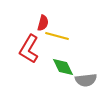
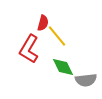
yellow line: rotated 35 degrees clockwise
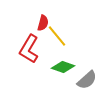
green diamond: rotated 45 degrees counterclockwise
gray semicircle: moved 1 px right; rotated 35 degrees counterclockwise
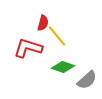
red L-shape: moved 1 px left, 1 px up; rotated 76 degrees clockwise
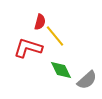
red semicircle: moved 3 px left, 1 px up
yellow line: moved 2 px left
green diamond: moved 2 px left, 3 px down; rotated 45 degrees clockwise
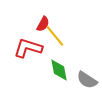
red semicircle: moved 3 px right, 2 px down; rotated 14 degrees clockwise
green diamond: moved 2 px left; rotated 15 degrees clockwise
gray semicircle: rotated 75 degrees clockwise
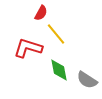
red semicircle: moved 2 px left, 11 px up
yellow line: moved 1 px right, 2 px up
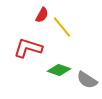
red semicircle: moved 1 px right, 2 px down
yellow line: moved 6 px right, 7 px up
green diamond: rotated 60 degrees counterclockwise
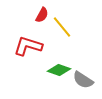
red L-shape: moved 2 px up
gray semicircle: moved 4 px left
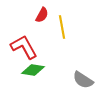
yellow line: rotated 30 degrees clockwise
red L-shape: moved 4 px left, 1 px down; rotated 44 degrees clockwise
green diamond: moved 26 px left; rotated 10 degrees counterclockwise
